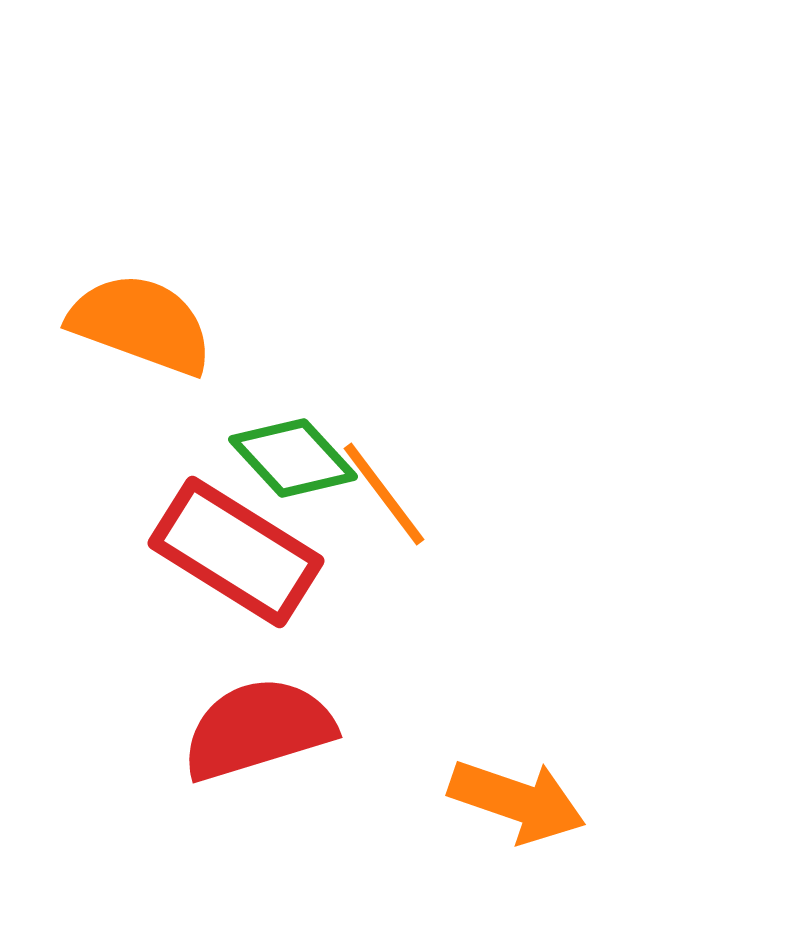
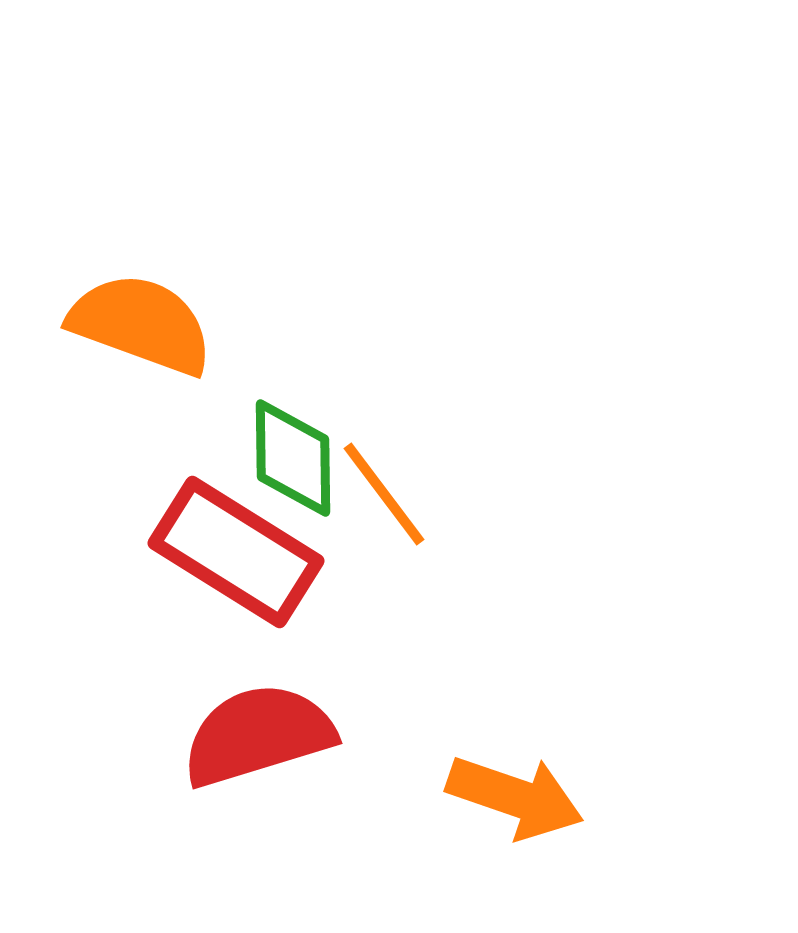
green diamond: rotated 42 degrees clockwise
red semicircle: moved 6 px down
orange arrow: moved 2 px left, 4 px up
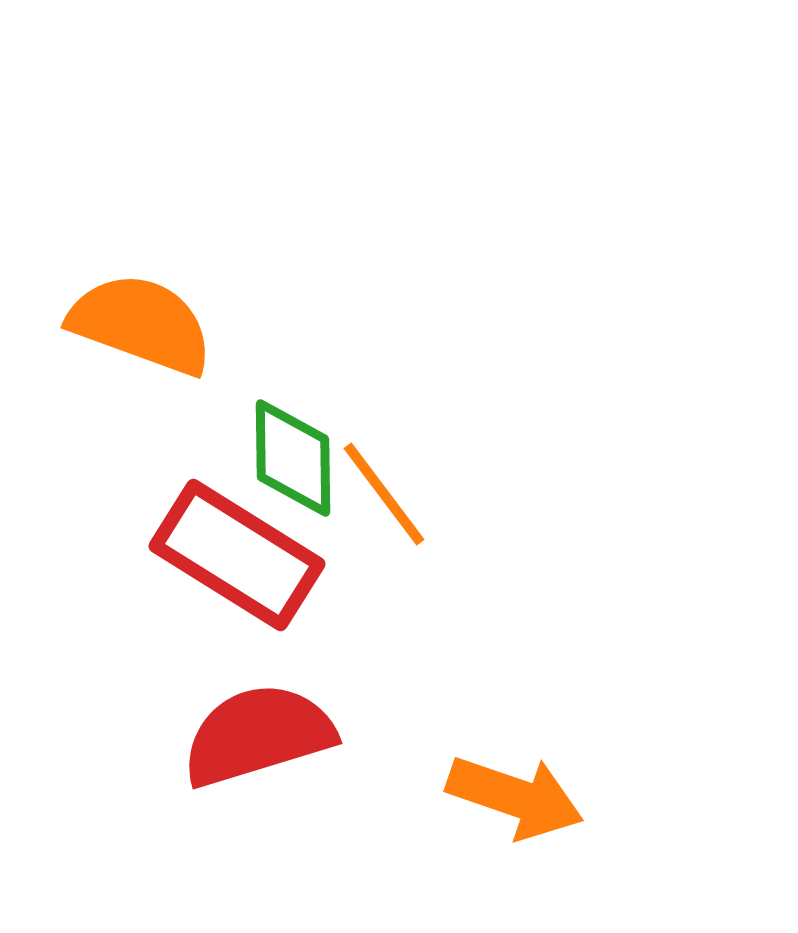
red rectangle: moved 1 px right, 3 px down
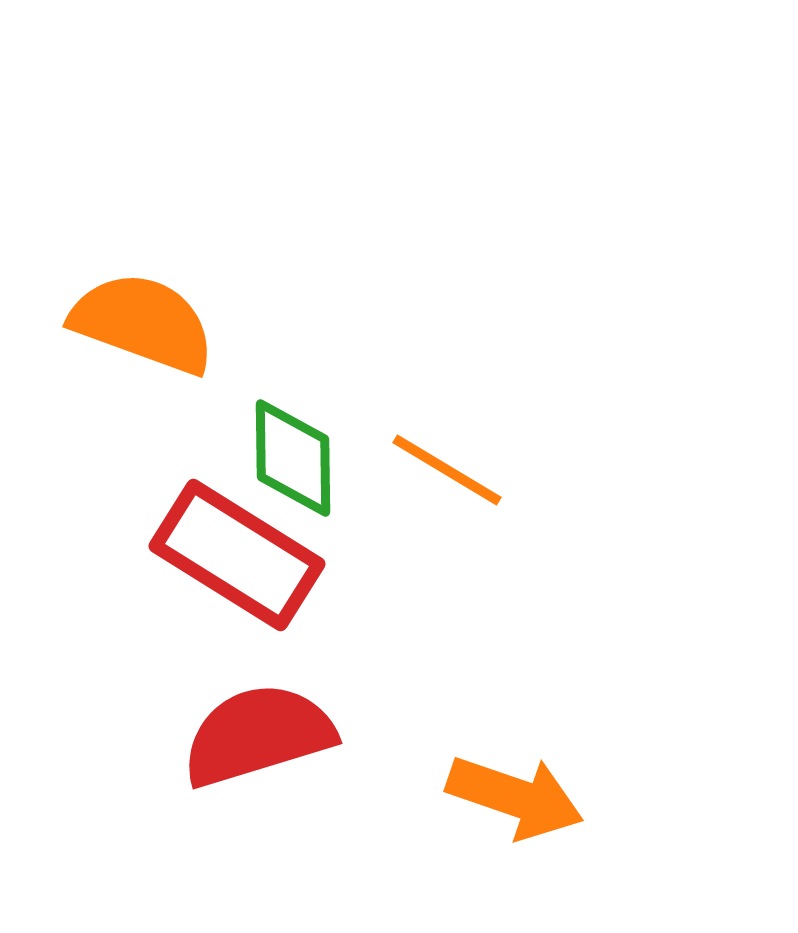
orange semicircle: moved 2 px right, 1 px up
orange line: moved 63 px right, 24 px up; rotated 22 degrees counterclockwise
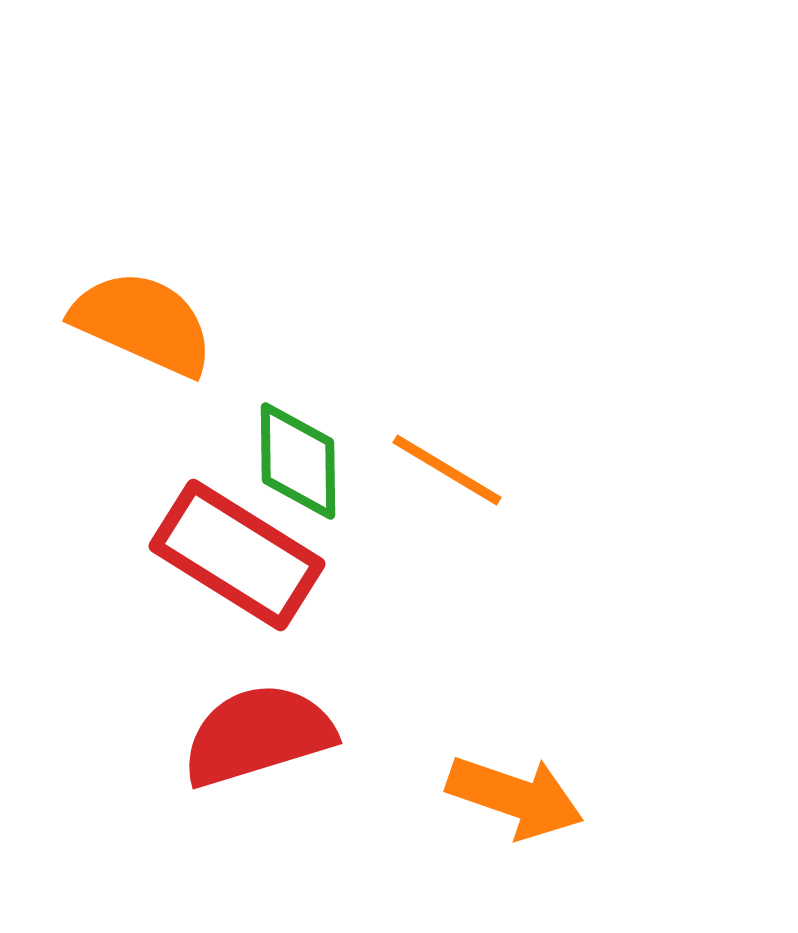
orange semicircle: rotated 4 degrees clockwise
green diamond: moved 5 px right, 3 px down
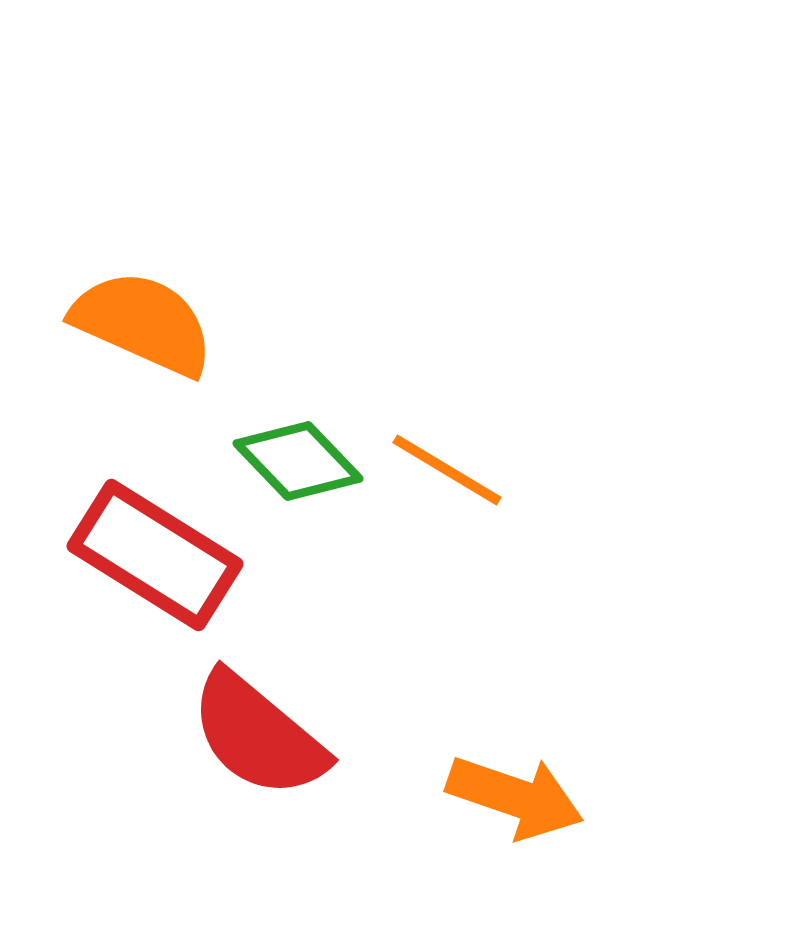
green diamond: rotated 43 degrees counterclockwise
red rectangle: moved 82 px left
red semicircle: rotated 123 degrees counterclockwise
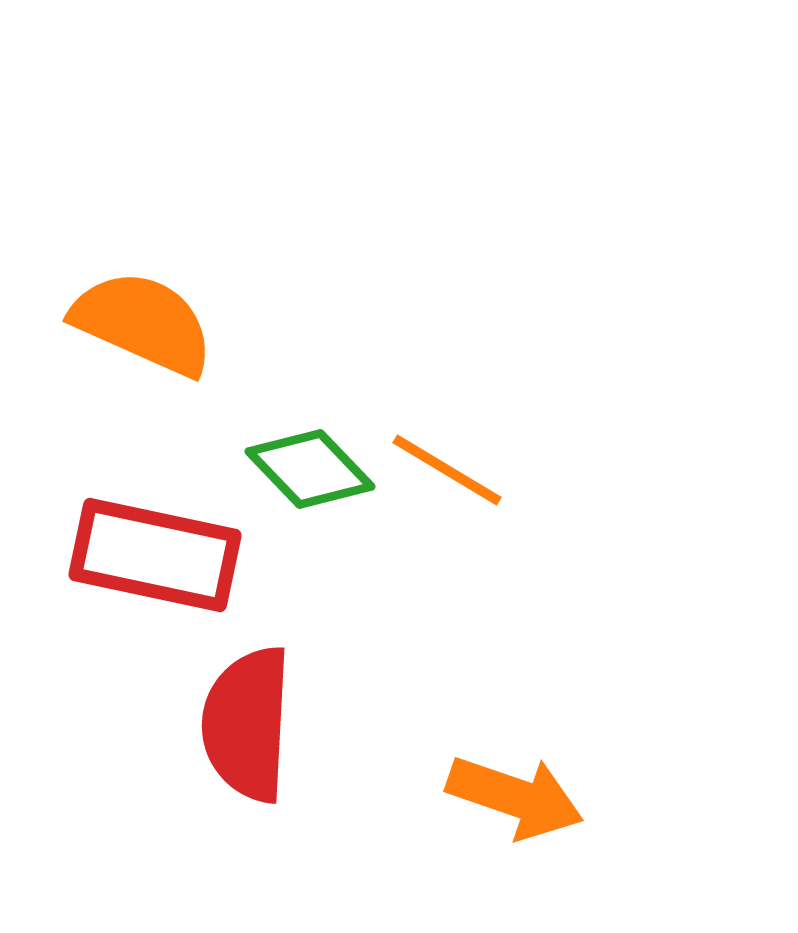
green diamond: moved 12 px right, 8 px down
red rectangle: rotated 20 degrees counterclockwise
red semicircle: moved 11 px left, 11 px up; rotated 53 degrees clockwise
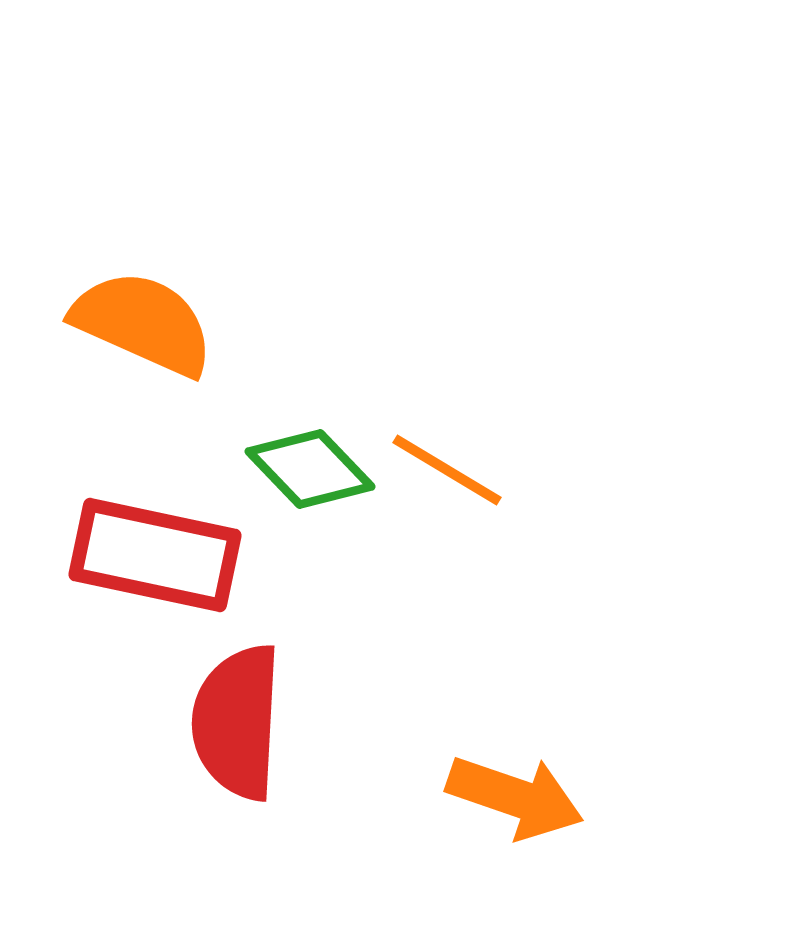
red semicircle: moved 10 px left, 2 px up
